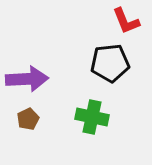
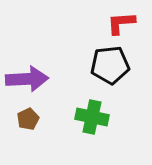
red L-shape: moved 5 px left, 2 px down; rotated 108 degrees clockwise
black pentagon: moved 2 px down
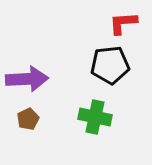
red L-shape: moved 2 px right
green cross: moved 3 px right
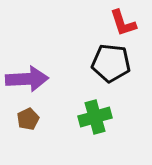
red L-shape: rotated 104 degrees counterclockwise
black pentagon: moved 1 px right, 2 px up; rotated 12 degrees clockwise
green cross: rotated 28 degrees counterclockwise
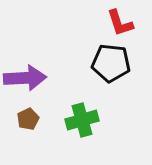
red L-shape: moved 3 px left
purple arrow: moved 2 px left, 1 px up
green cross: moved 13 px left, 3 px down
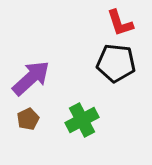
black pentagon: moved 5 px right
purple arrow: moved 6 px right; rotated 39 degrees counterclockwise
green cross: rotated 12 degrees counterclockwise
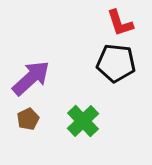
green cross: moved 1 px right, 1 px down; rotated 16 degrees counterclockwise
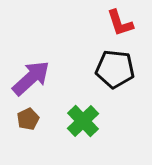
black pentagon: moved 1 px left, 6 px down
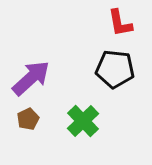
red L-shape: rotated 8 degrees clockwise
